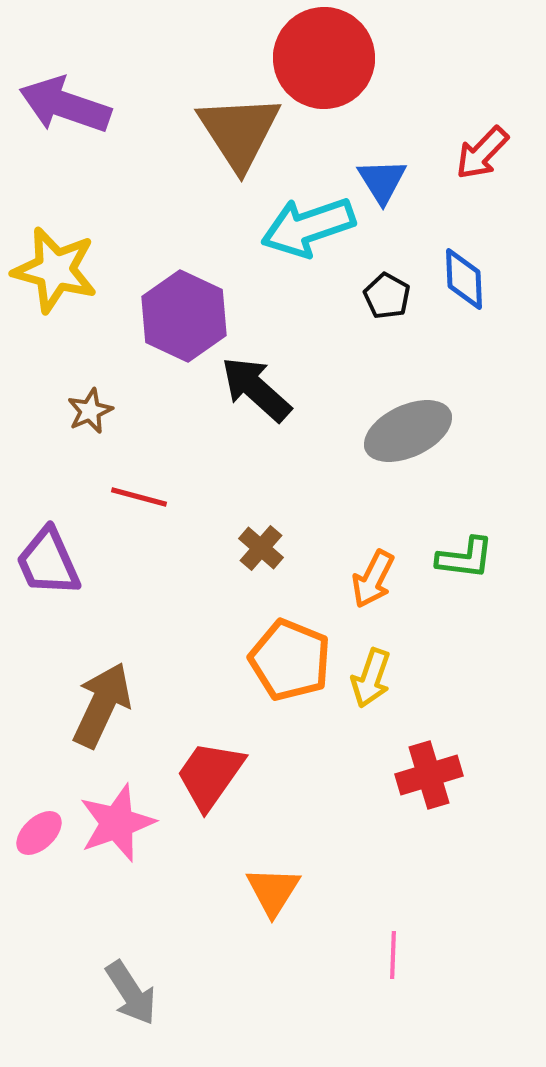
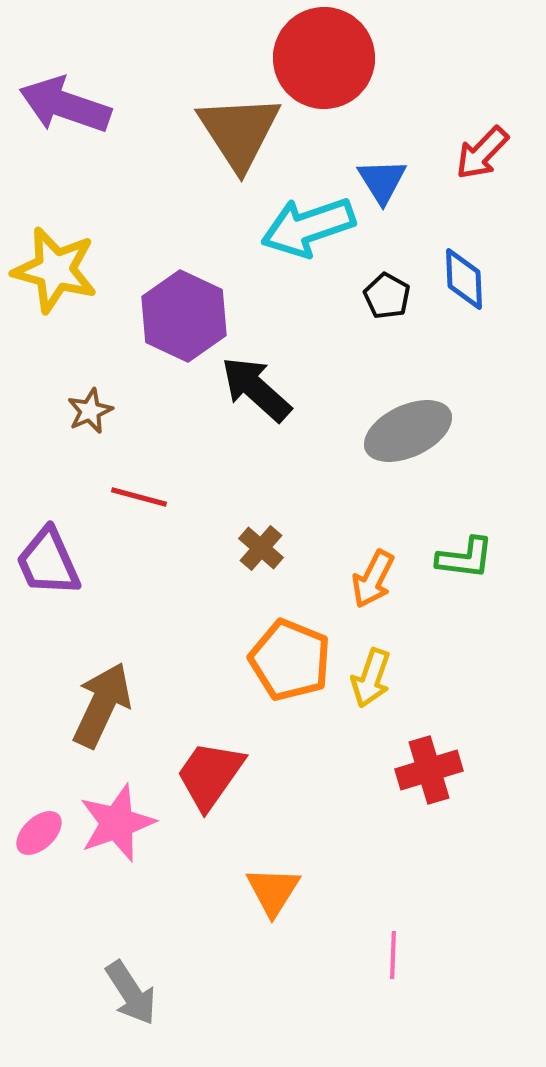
red cross: moved 5 px up
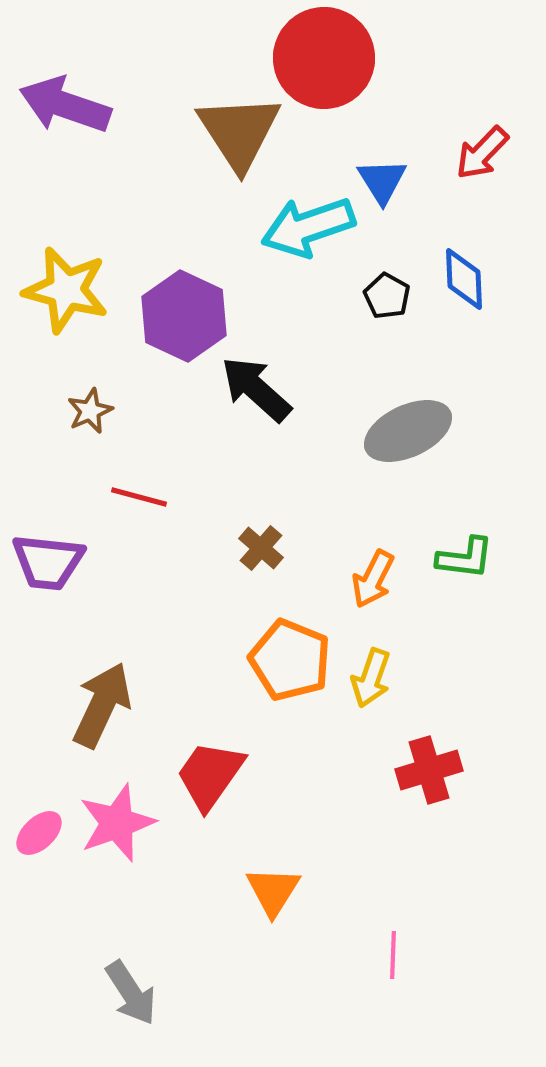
yellow star: moved 11 px right, 20 px down
purple trapezoid: rotated 60 degrees counterclockwise
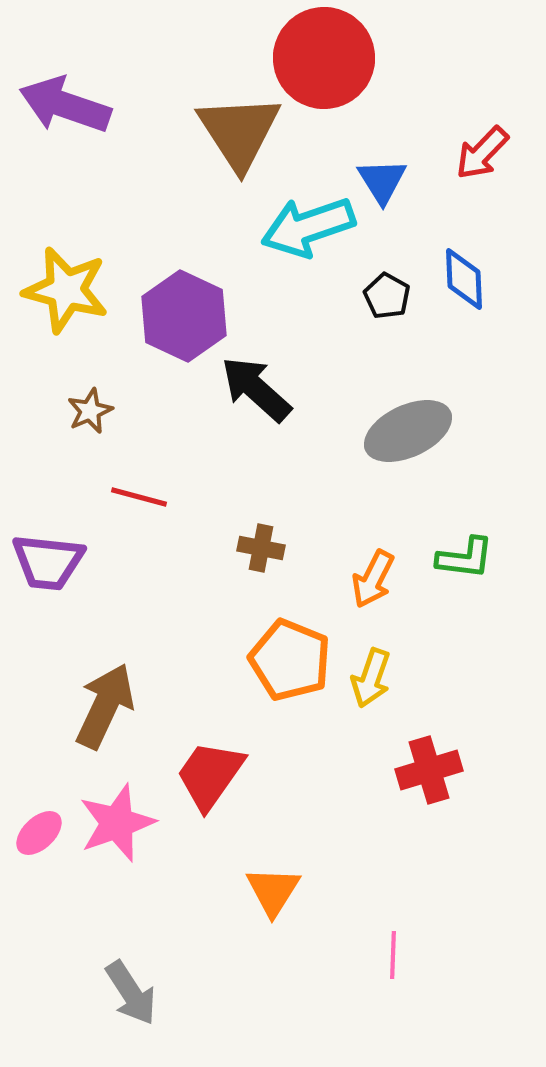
brown cross: rotated 30 degrees counterclockwise
brown arrow: moved 3 px right, 1 px down
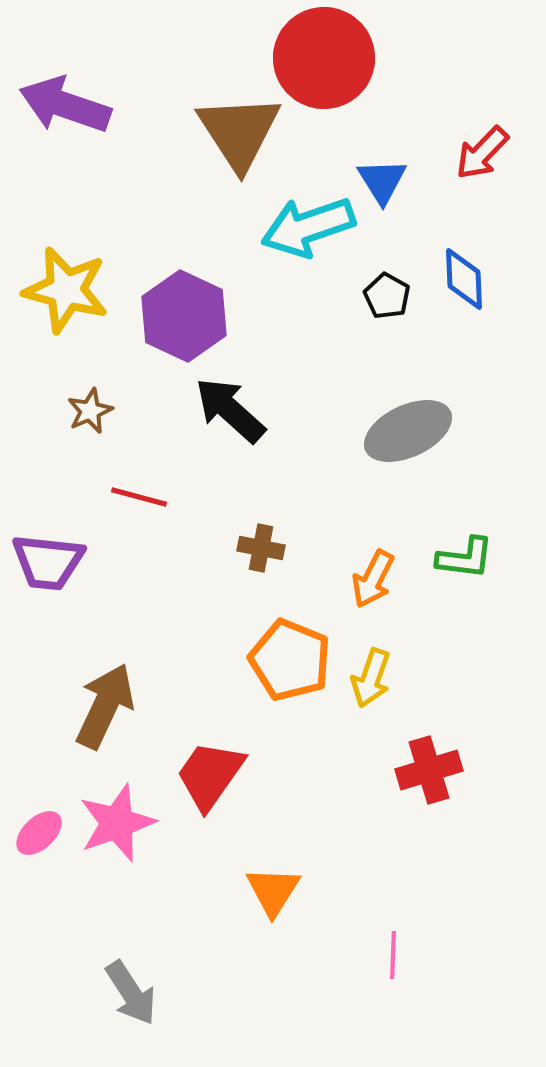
black arrow: moved 26 px left, 21 px down
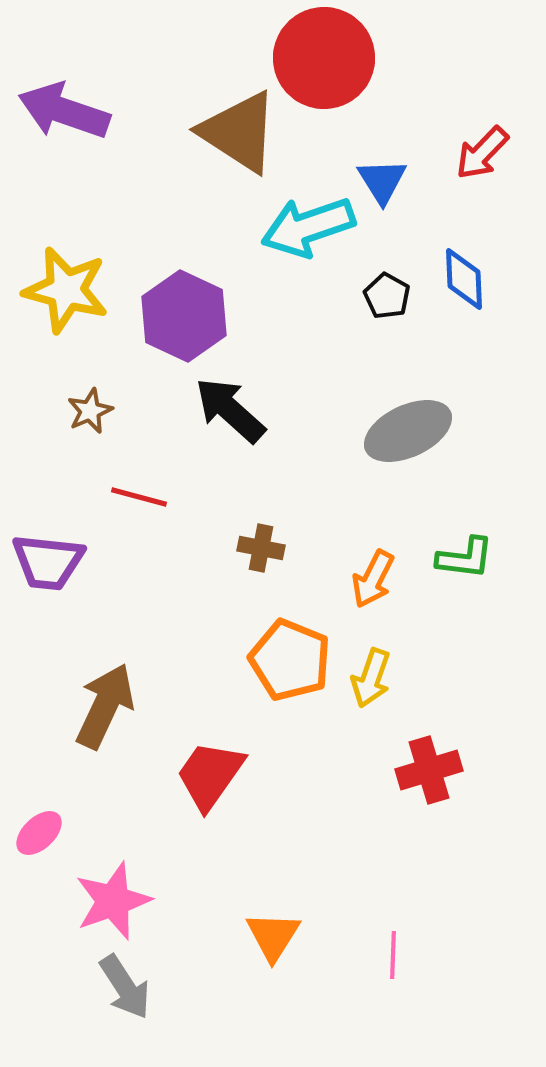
purple arrow: moved 1 px left, 6 px down
brown triangle: rotated 24 degrees counterclockwise
pink star: moved 4 px left, 78 px down
orange triangle: moved 45 px down
gray arrow: moved 6 px left, 6 px up
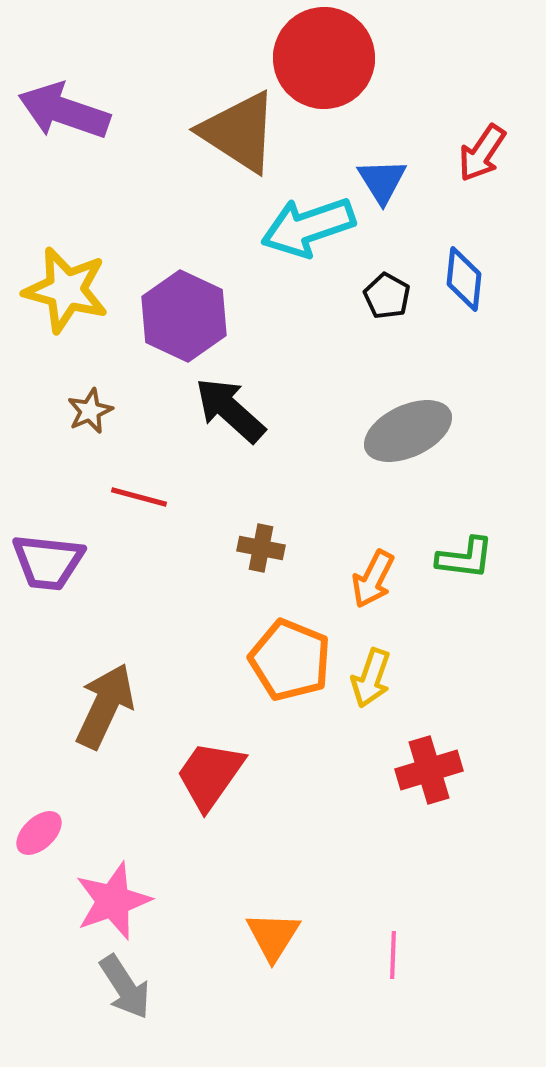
red arrow: rotated 10 degrees counterclockwise
blue diamond: rotated 8 degrees clockwise
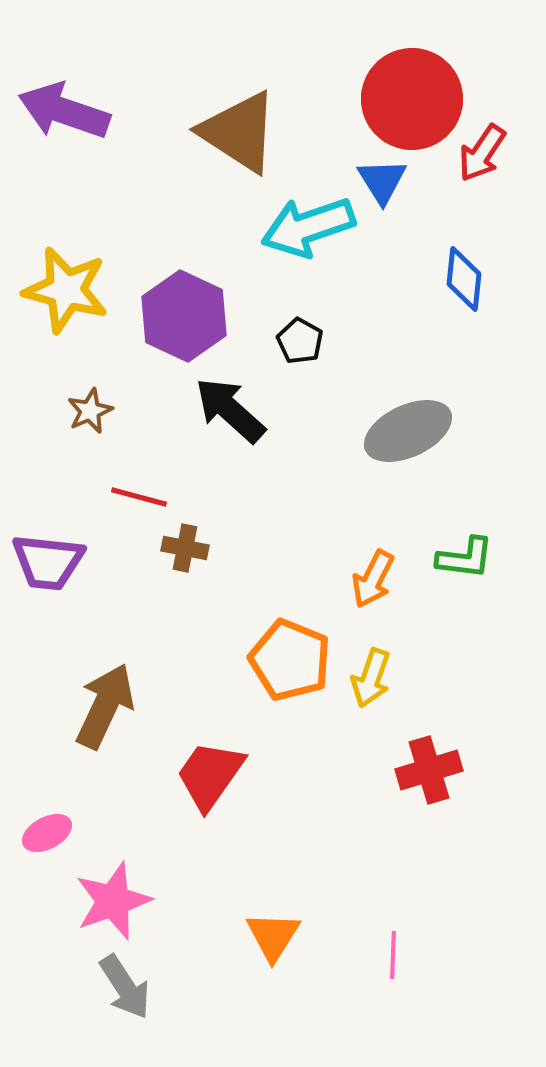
red circle: moved 88 px right, 41 px down
black pentagon: moved 87 px left, 45 px down
brown cross: moved 76 px left
pink ellipse: moved 8 px right; rotated 15 degrees clockwise
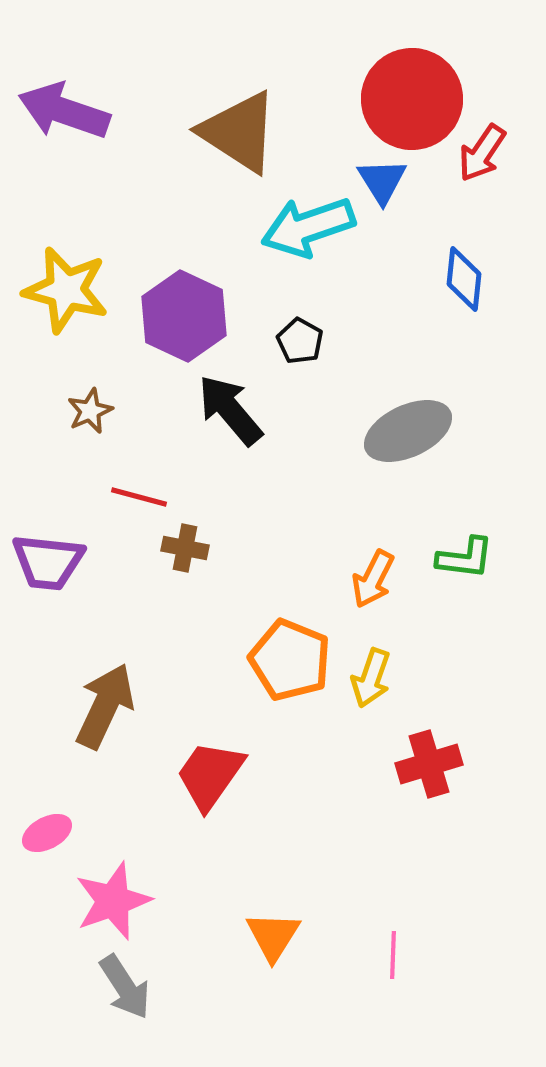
black arrow: rotated 8 degrees clockwise
red cross: moved 6 px up
